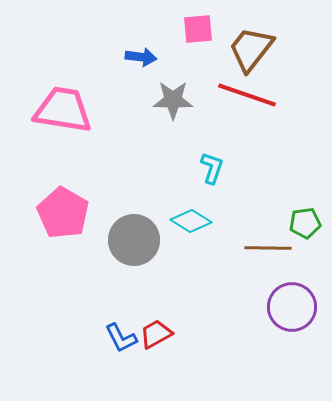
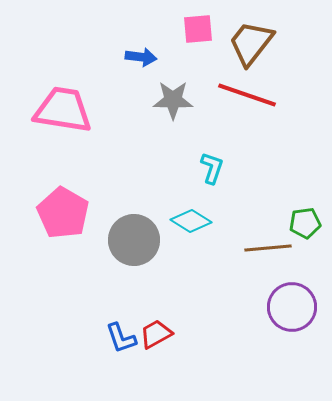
brown trapezoid: moved 6 px up
brown line: rotated 6 degrees counterclockwise
blue L-shape: rotated 8 degrees clockwise
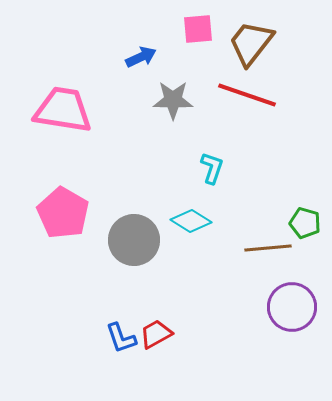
blue arrow: rotated 32 degrees counterclockwise
green pentagon: rotated 24 degrees clockwise
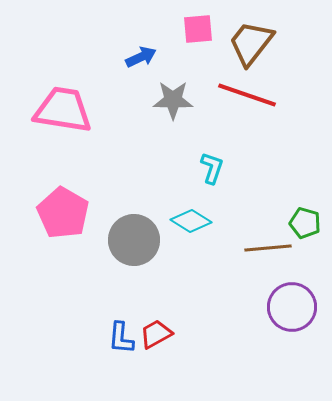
blue L-shape: rotated 24 degrees clockwise
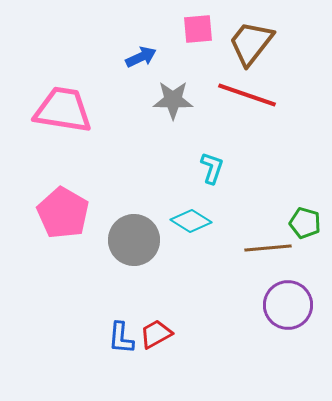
purple circle: moved 4 px left, 2 px up
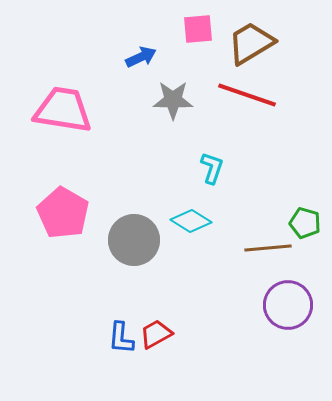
brown trapezoid: rotated 21 degrees clockwise
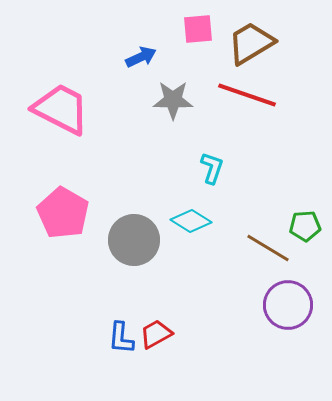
pink trapezoid: moved 2 px left, 1 px up; rotated 18 degrees clockwise
green pentagon: moved 3 px down; rotated 20 degrees counterclockwise
brown line: rotated 36 degrees clockwise
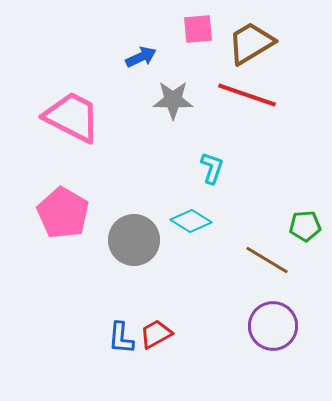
pink trapezoid: moved 11 px right, 8 px down
brown line: moved 1 px left, 12 px down
purple circle: moved 15 px left, 21 px down
